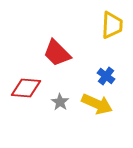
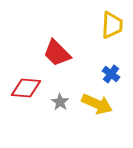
blue cross: moved 5 px right, 2 px up
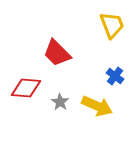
yellow trapezoid: rotated 24 degrees counterclockwise
blue cross: moved 4 px right, 2 px down
yellow arrow: moved 2 px down
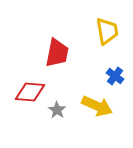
yellow trapezoid: moved 5 px left, 6 px down; rotated 12 degrees clockwise
red trapezoid: rotated 124 degrees counterclockwise
red diamond: moved 4 px right, 4 px down
gray star: moved 3 px left, 8 px down
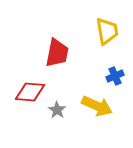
blue cross: rotated 30 degrees clockwise
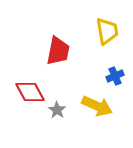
red trapezoid: moved 1 px right, 2 px up
red diamond: rotated 56 degrees clockwise
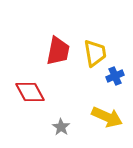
yellow trapezoid: moved 12 px left, 22 px down
yellow arrow: moved 10 px right, 11 px down
gray star: moved 4 px right, 17 px down
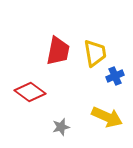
red diamond: rotated 24 degrees counterclockwise
gray star: rotated 24 degrees clockwise
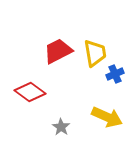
red trapezoid: rotated 128 degrees counterclockwise
blue cross: moved 2 px up
gray star: rotated 24 degrees counterclockwise
